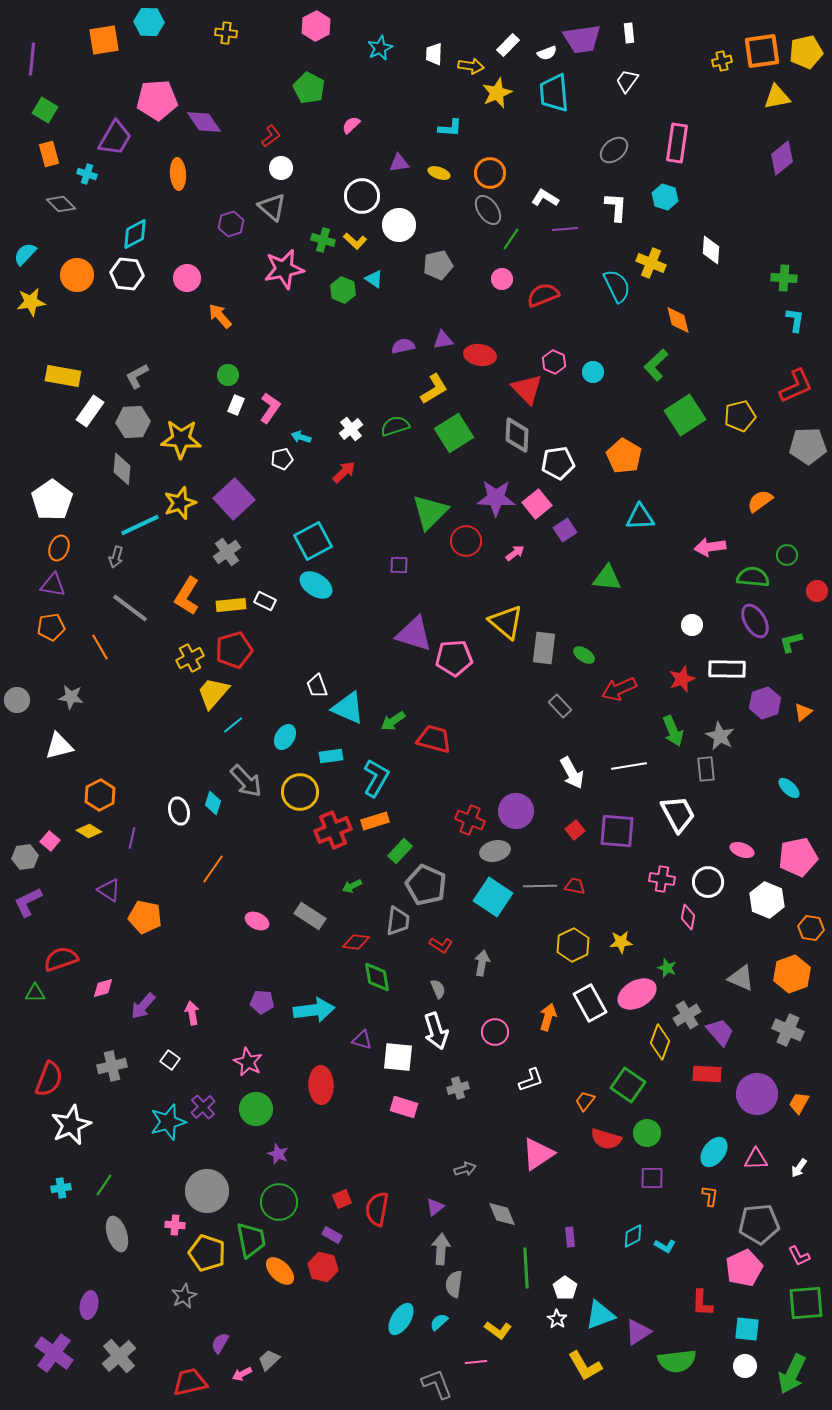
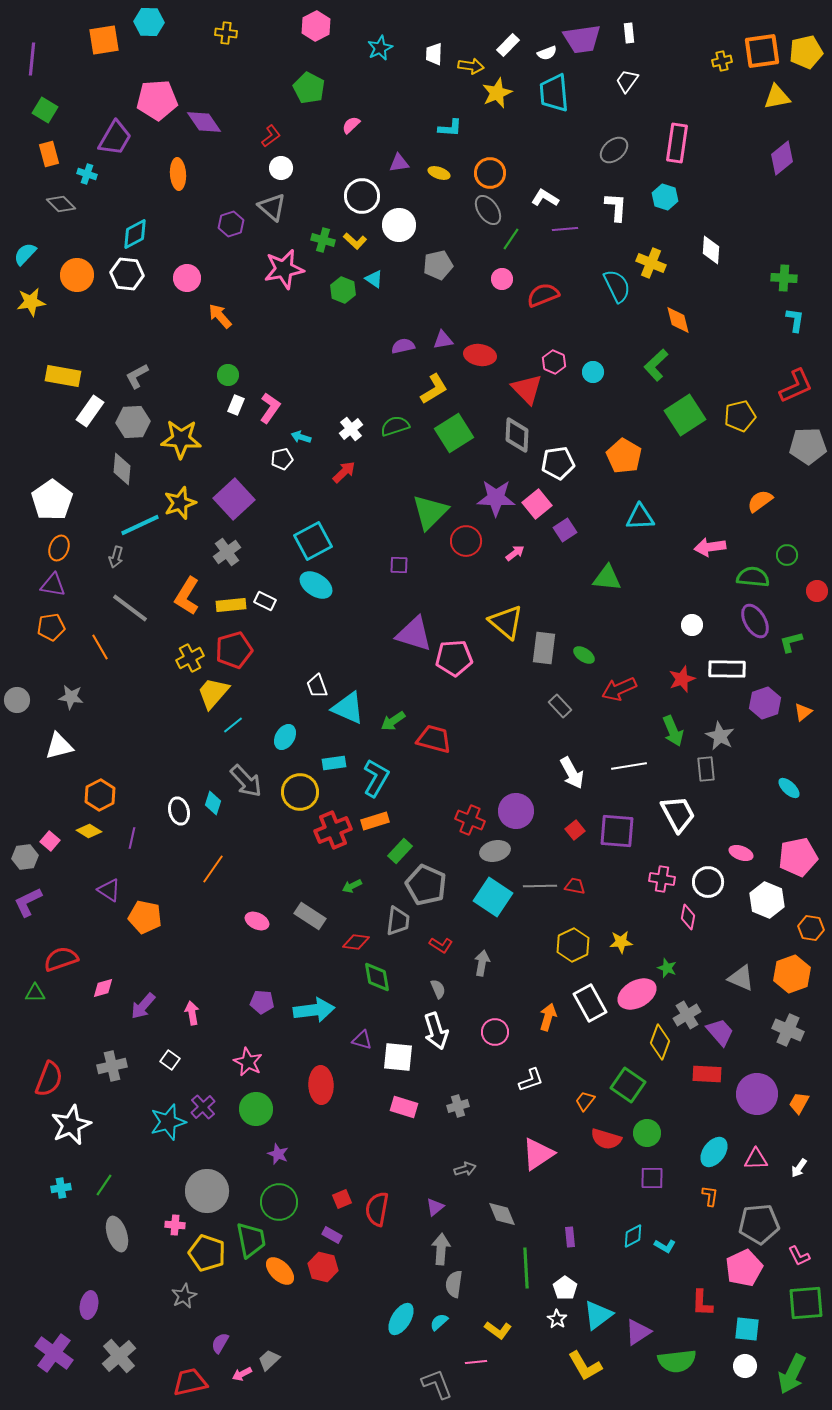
cyan rectangle at (331, 756): moved 3 px right, 7 px down
pink ellipse at (742, 850): moved 1 px left, 3 px down
gray cross at (458, 1088): moved 18 px down
cyan triangle at (600, 1315): moved 2 px left; rotated 16 degrees counterclockwise
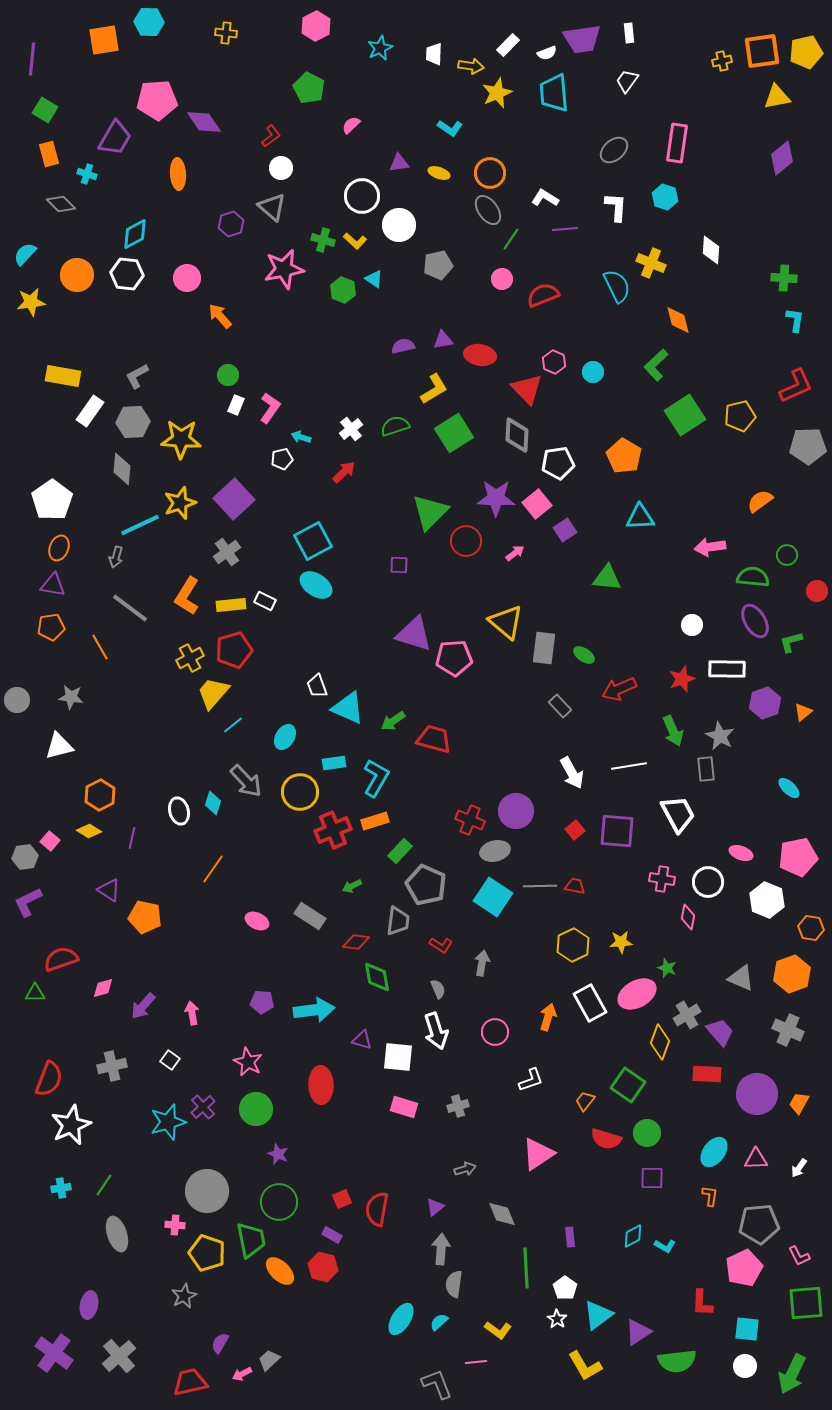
cyan L-shape at (450, 128): rotated 30 degrees clockwise
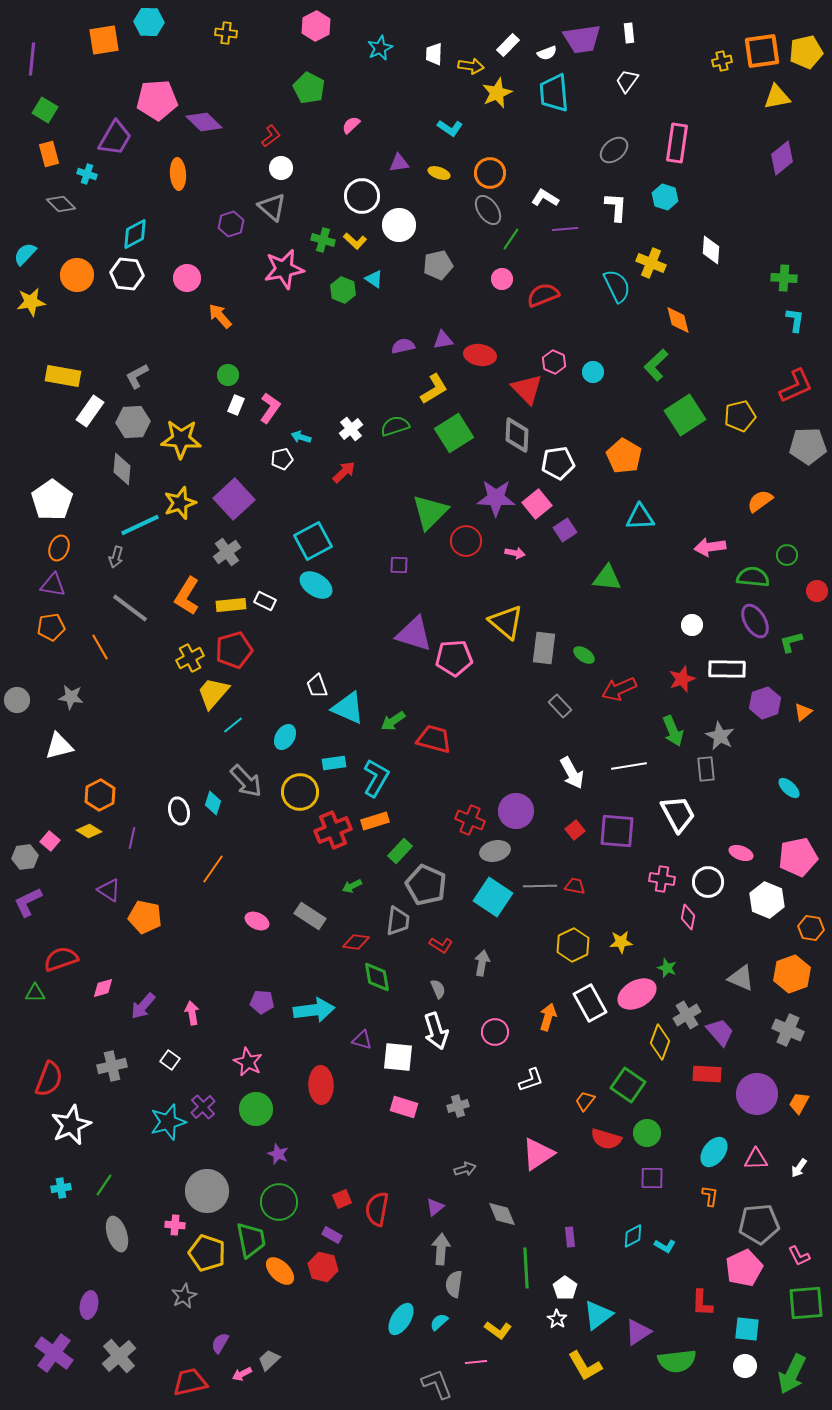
purple diamond at (204, 122): rotated 12 degrees counterclockwise
pink arrow at (515, 553): rotated 48 degrees clockwise
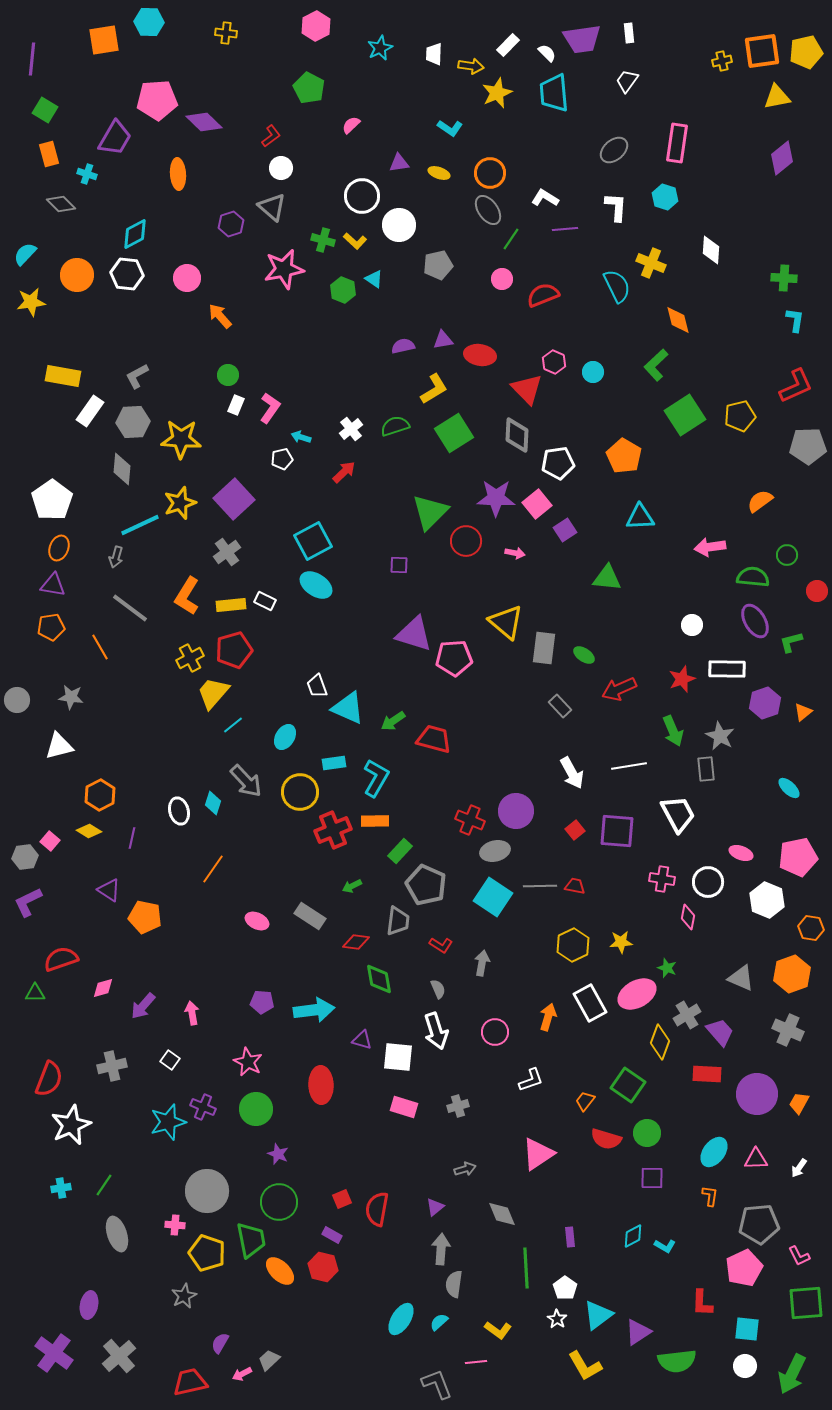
white semicircle at (547, 53): rotated 114 degrees counterclockwise
orange rectangle at (375, 821): rotated 16 degrees clockwise
green diamond at (377, 977): moved 2 px right, 2 px down
purple cross at (203, 1107): rotated 25 degrees counterclockwise
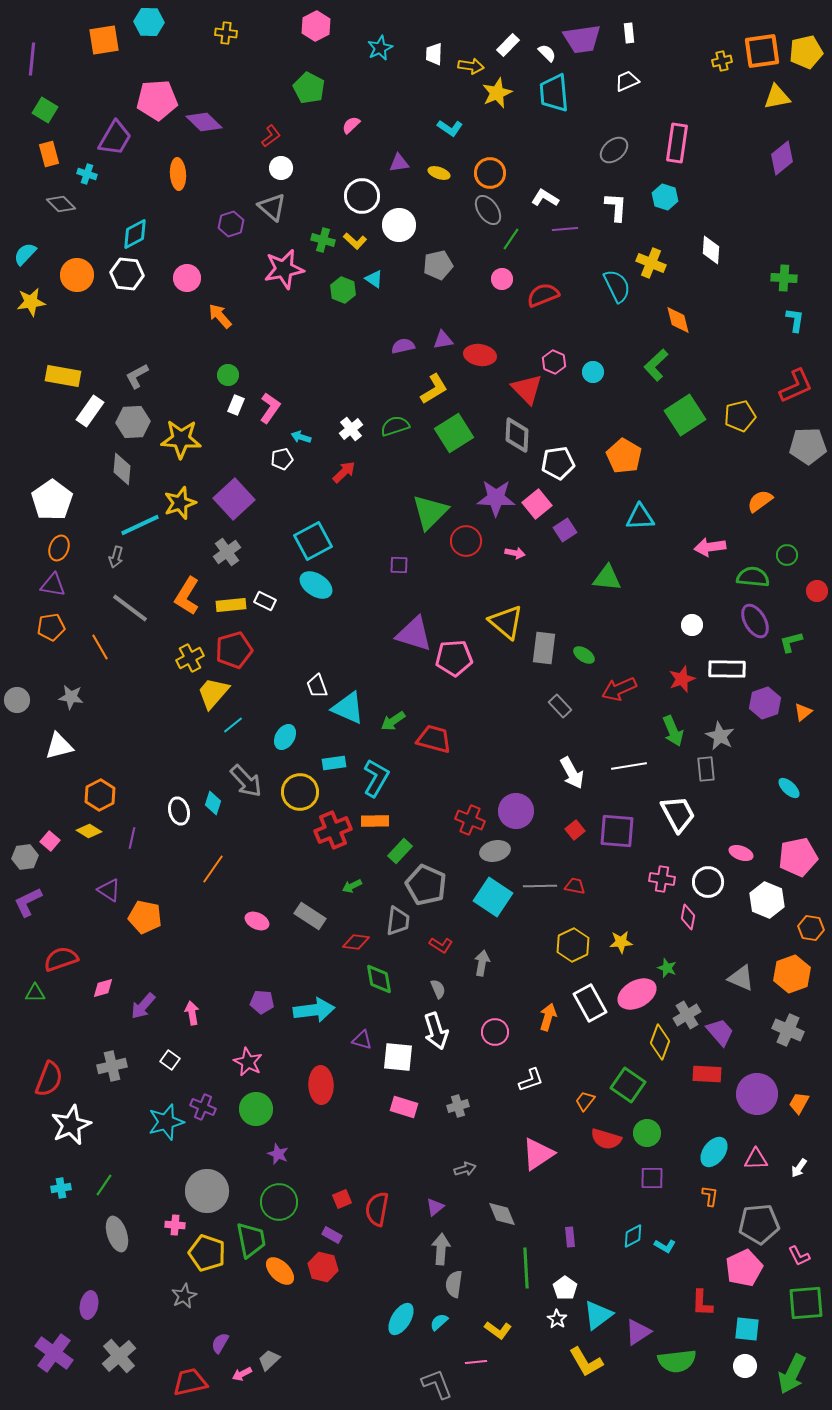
white trapezoid at (627, 81): rotated 30 degrees clockwise
cyan star at (168, 1122): moved 2 px left
yellow L-shape at (585, 1366): moved 1 px right, 4 px up
